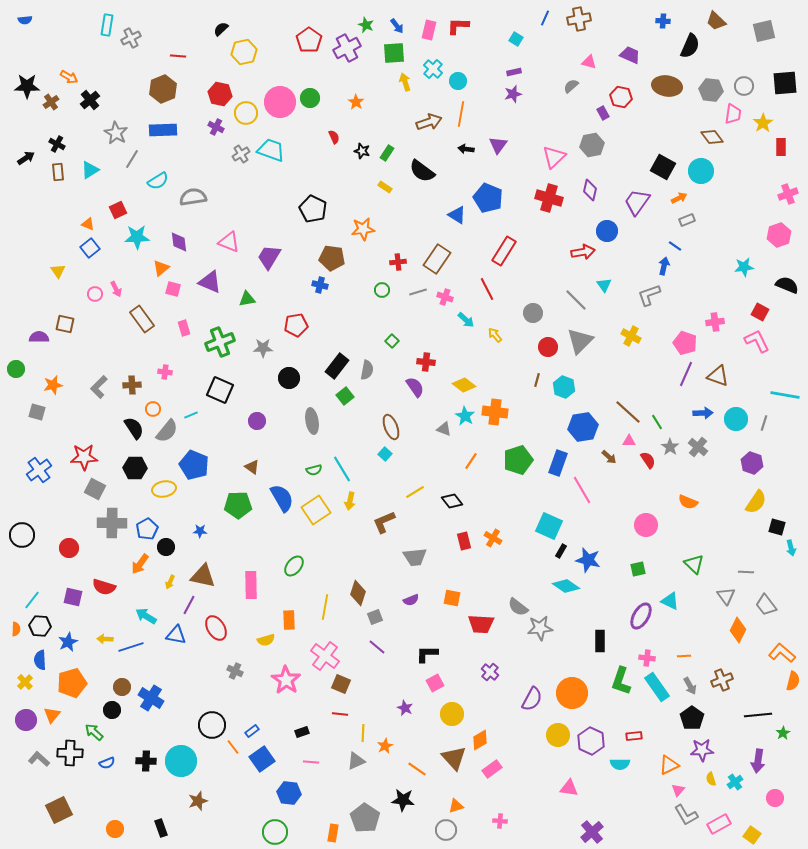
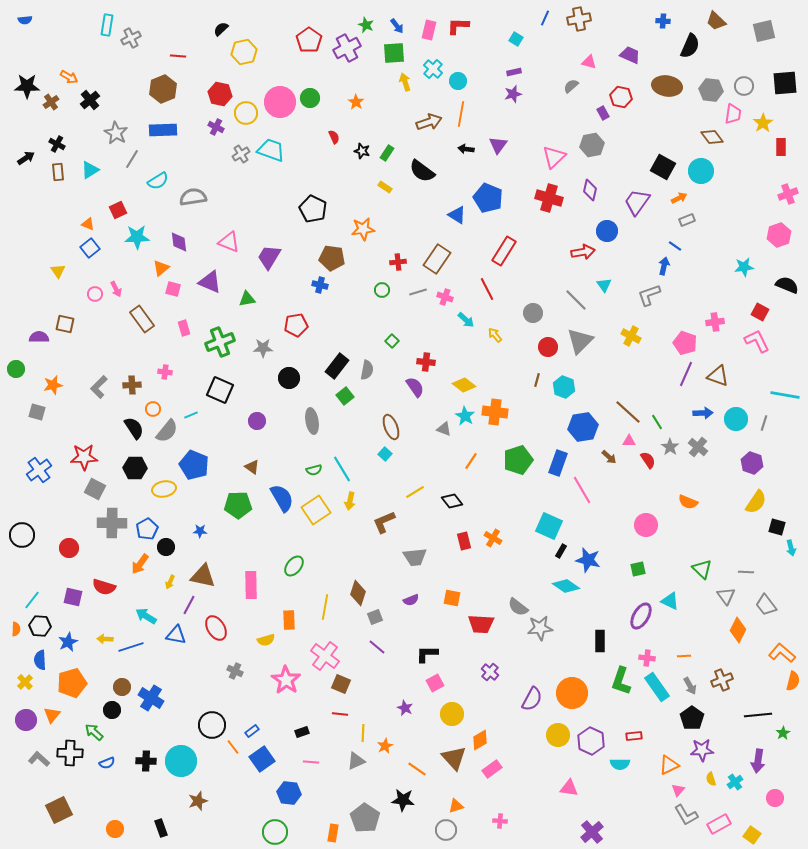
green triangle at (694, 564): moved 8 px right, 5 px down
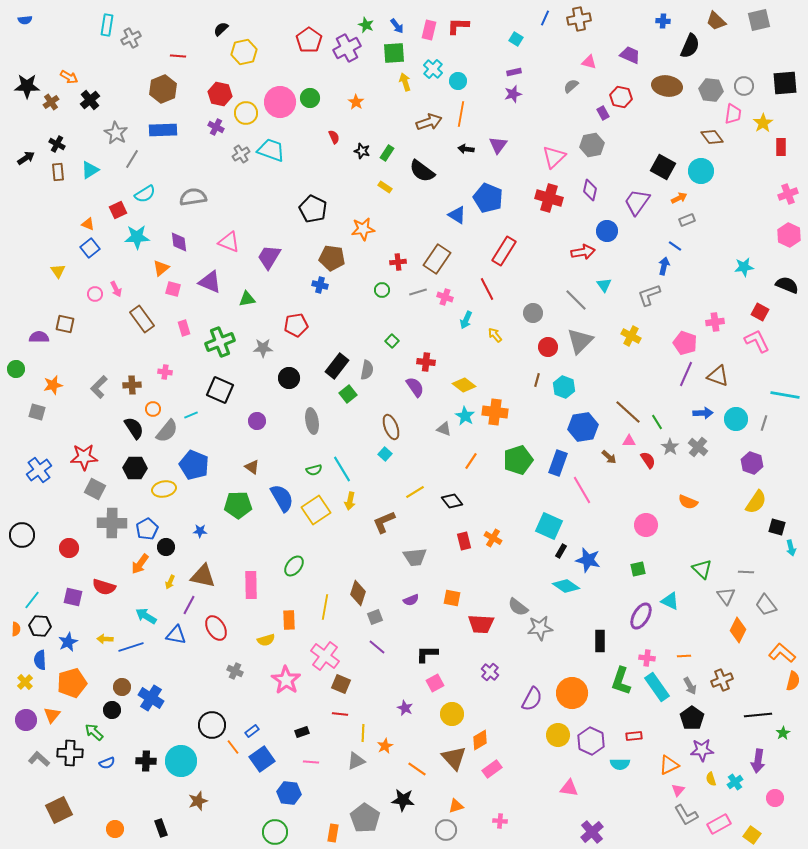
gray square at (764, 31): moved 5 px left, 11 px up
cyan semicircle at (158, 181): moved 13 px left, 13 px down
pink hexagon at (779, 235): moved 10 px right; rotated 15 degrees counterclockwise
cyan arrow at (466, 320): rotated 72 degrees clockwise
green square at (345, 396): moved 3 px right, 2 px up
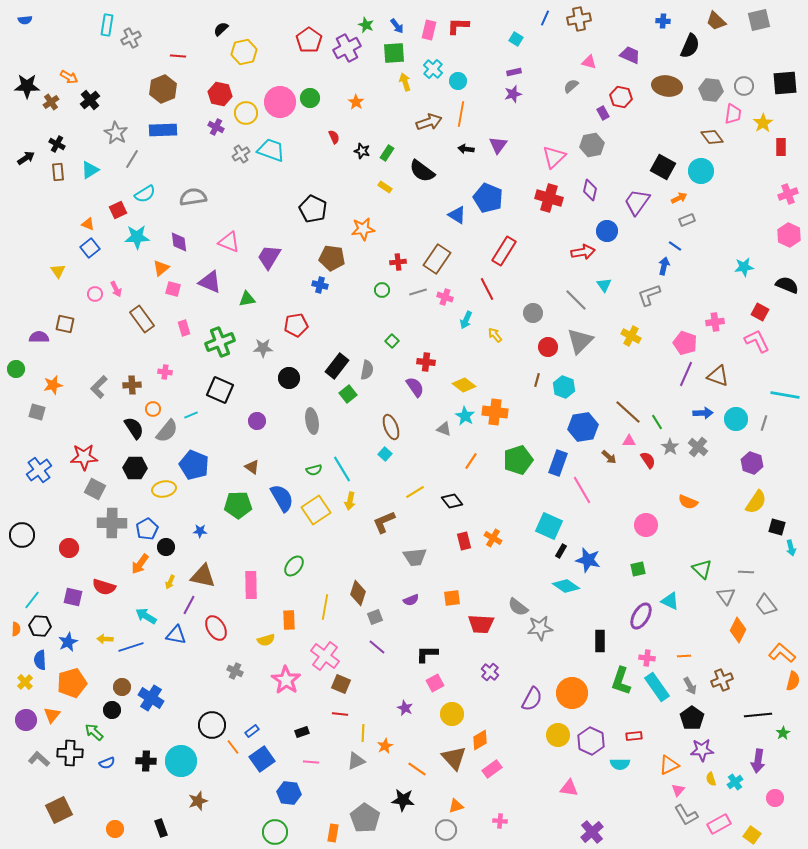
orange square at (452, 598): rotated 18 degrees counterclockwise
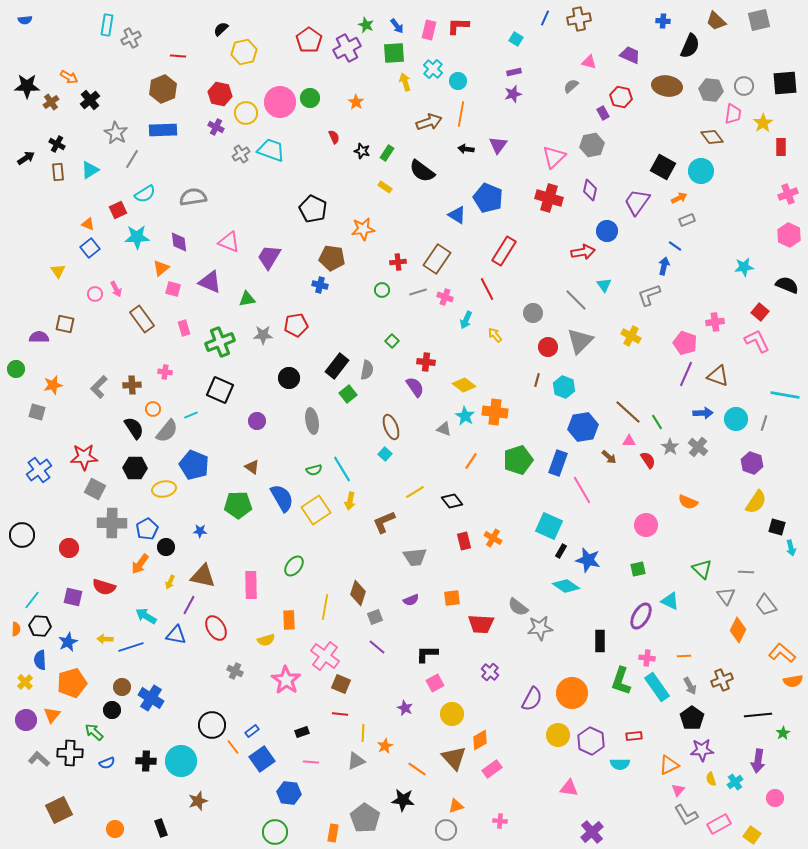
red square at (760, 312): rotated 12 degrees clockwise
gray star at (263, 348): moved 13 px up
orange semicircle at (793, 681): rotated 66 degrees clockwise
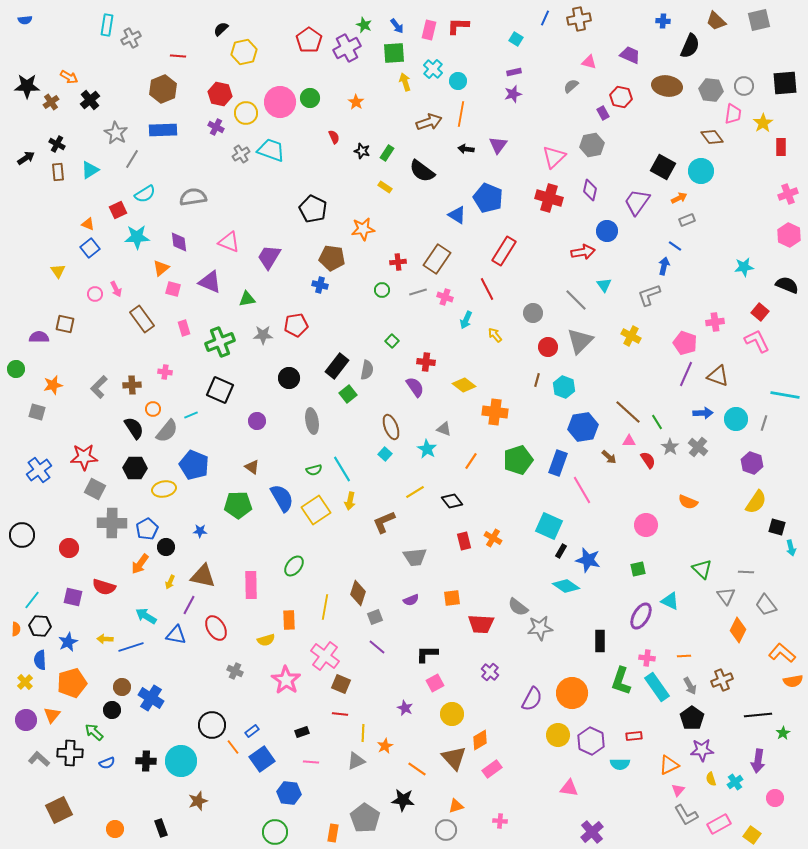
green star at (366, 25): moved 2 px left
cyan star at (465, 416): moved 38 px left, 33 px down
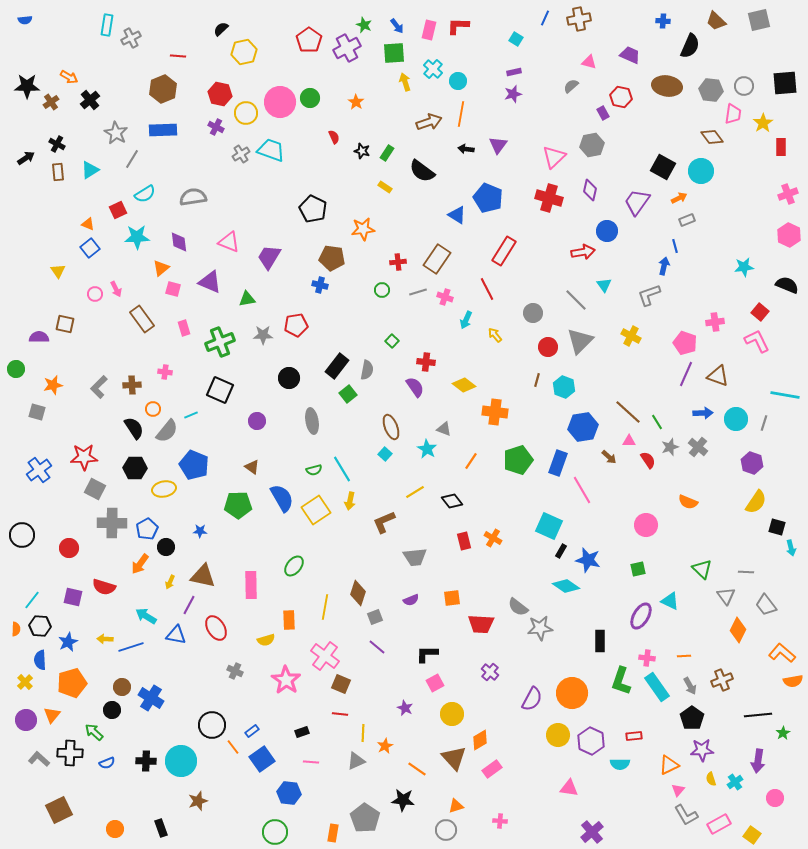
blue line at (675, 246): rotated 40 degrees clockwise
gray star at (670, 447): rotated 18 degrees clockwise
